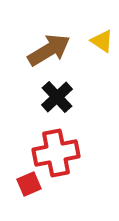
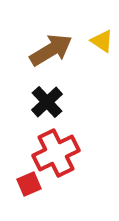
brown arrow: moved 2 px right
black cross: moved 10 px left, 5 px down
red cross: rotated 15 degrees counterclockwise
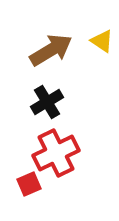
black cross: rotated 12 degrees clockwise
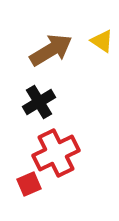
black cross: moved 8 px left
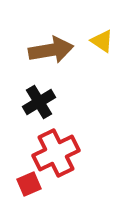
brown arrow: rotated 21 degrees clockwise
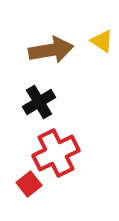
red square: rotated 15 degrees counterclockwise
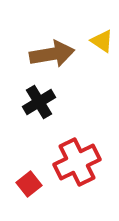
brown arrow: moved 1 px right, 4 px down
red cross: moved 21 px right, 9 px down
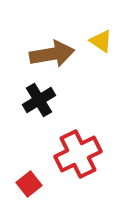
yellow triangle: moved 1 px left
black cross: moved 2 px up
red cross: moved 1 px right, 8 px up
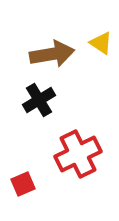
yellow triangle: moved 2 px down
red square: moved 6 px left; rotated 15 degrees clockwise
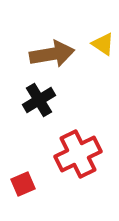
yellow triangle: moved 2 px right, 1 px down
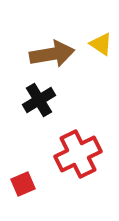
yellow triangle: moved 2 px left
